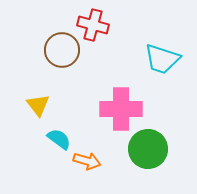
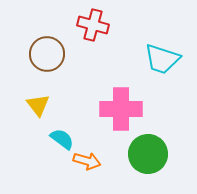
brown circle: moved 15 px left, 4 px down
cyan semicircle: moved 3 px right
green circle: moved 5 px down
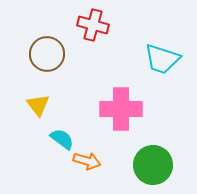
green circle: moved 5 px right, 11 px down
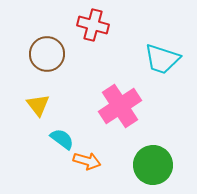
pink cross: moved 1 px left, 3 px up; rotated 33 degrees counterclockwise
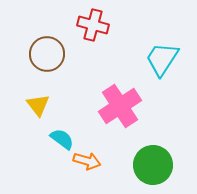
cyan trapezoid: rotated 105 degrees clockwise
